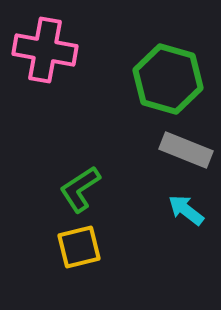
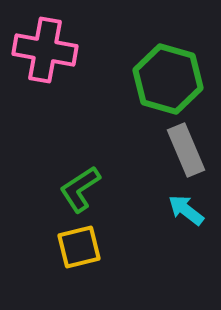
gray rectangle: rotated 45 degrees clockwise
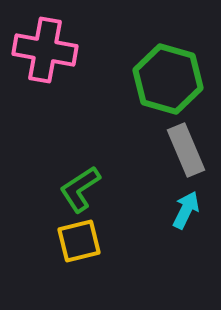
cyan arrow: rotated 78 degrees clockwise
yellow square: moved 6 px up
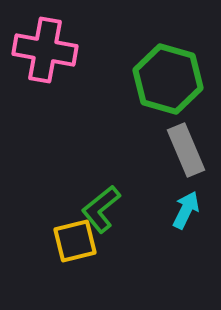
green L-shape: moved 21 px right, 20 px down; rotated 6 degrees counterclockwise
yellow square: moved 4 px left
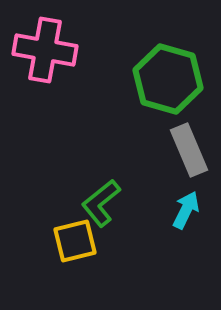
gray rectangle: moved 3 px right
green L-shape: moved 6 px up
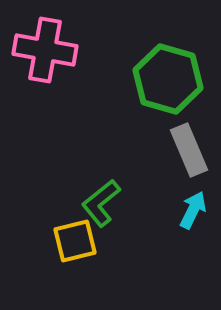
cyan arrow: moved 7 px right
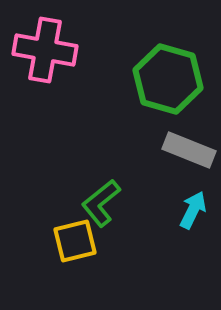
gray rectangle: rotated 45 degrees counterclockwise
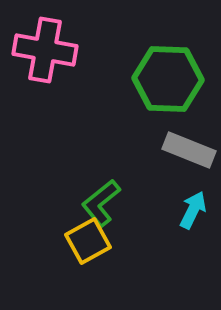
green hexagon: rotated 14 degrees counterclockwise
yellow square: moved 13 px right; rotated 15 degrees counterclockwise
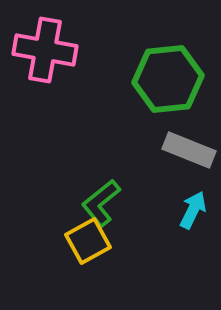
green hexagon: rotated 8 degrees counterclockwise
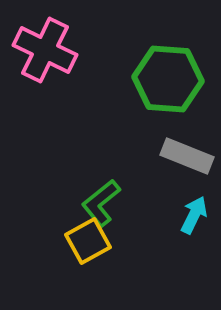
pink cross: rotated 16 degrees clockwise
green hexagon: rotated 10 degrees clockwise
gray rectangle: moved 2 px left, 6 px down
cyan arrow: moved 1 px right, 5 px down
